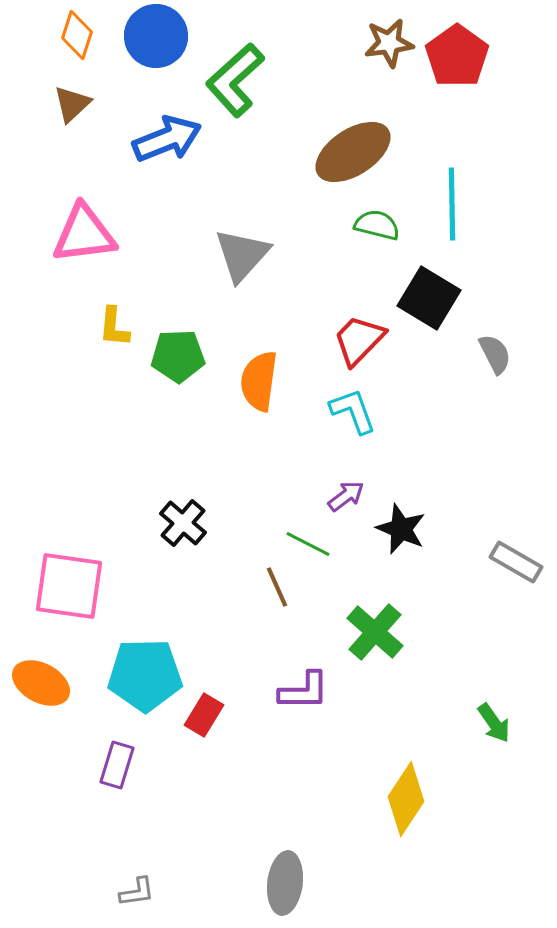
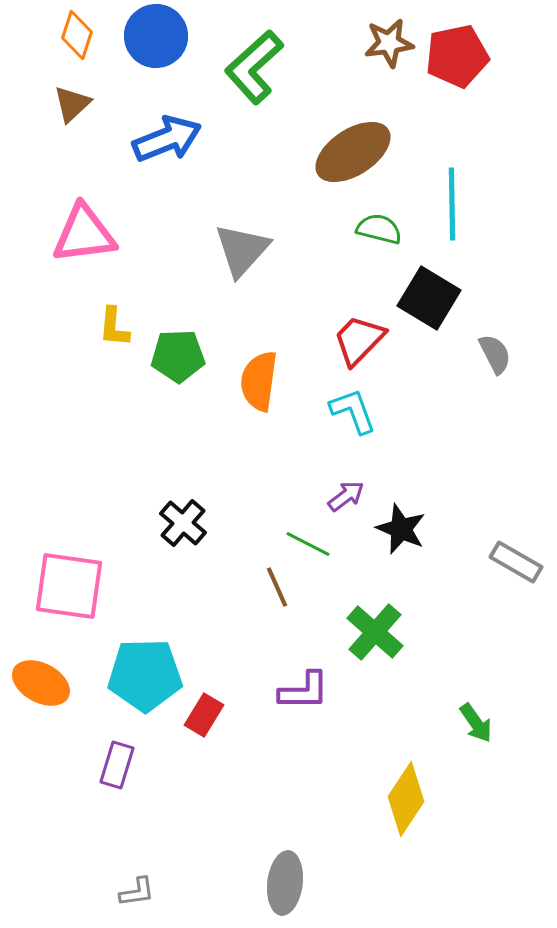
red pentagon: rotated 24 degrees clockwise
green L-shape: moved 19 px right, 13 px up
green semicircle: moved 2 px right, 4 px down
gray triangle: moved 5 px up
green arrow: moved 18 px left
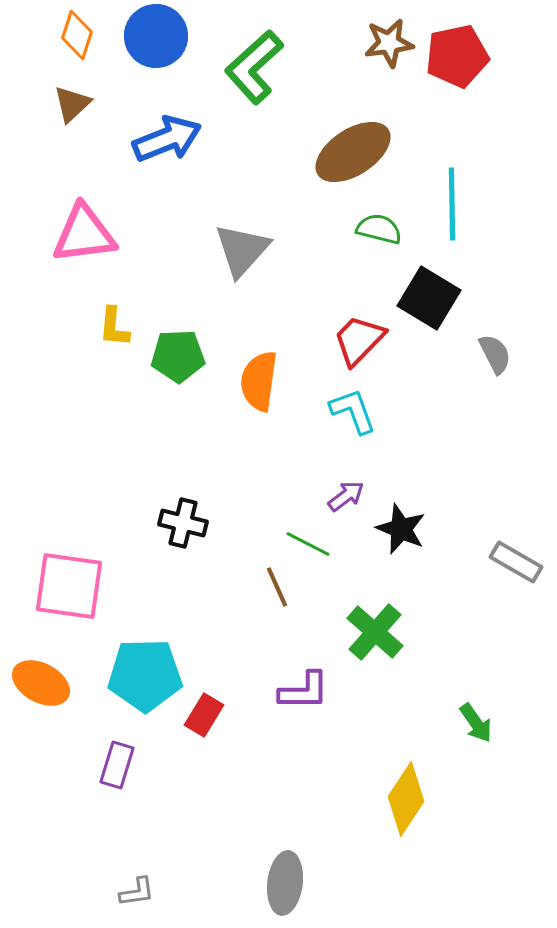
black cross: rotated 27 degrees counterclockwise
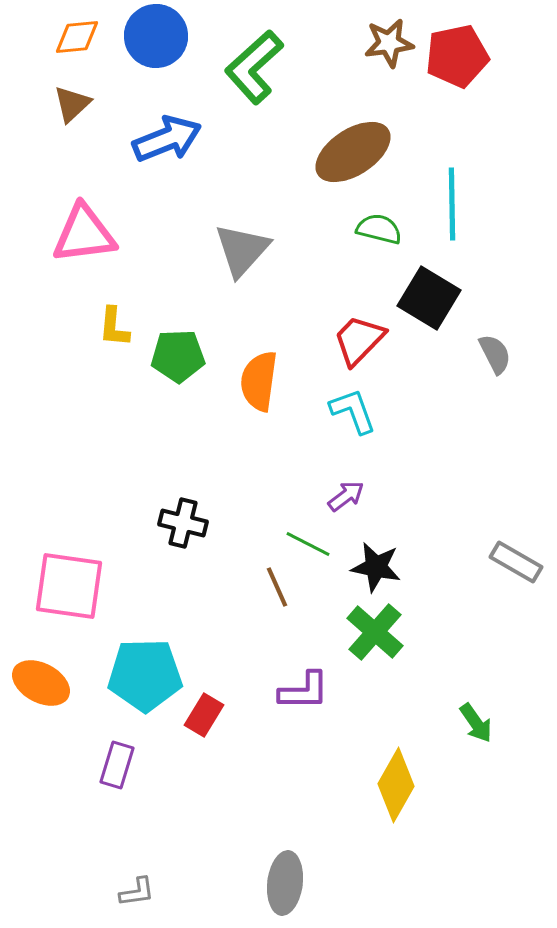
orange diamond: moved 2 px down; rotated 66 degrees clockwise
black star: moved 25 px left, 38 px down; rotated 12 degrees counterclockwise
yellow diamond: moved 10 px left, 14 px up; rotated 4 degrees counterclockwise
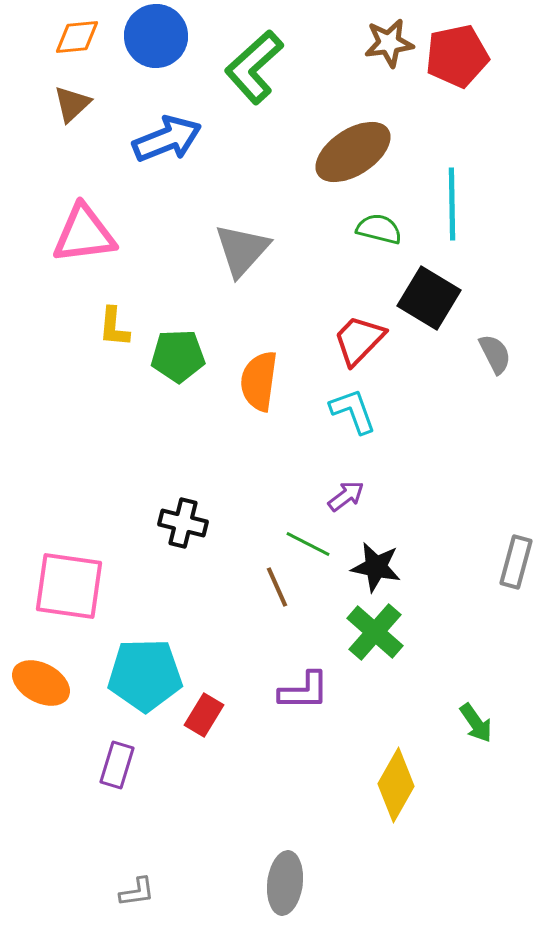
gray rectangle: rotated 75 degrees clockwise
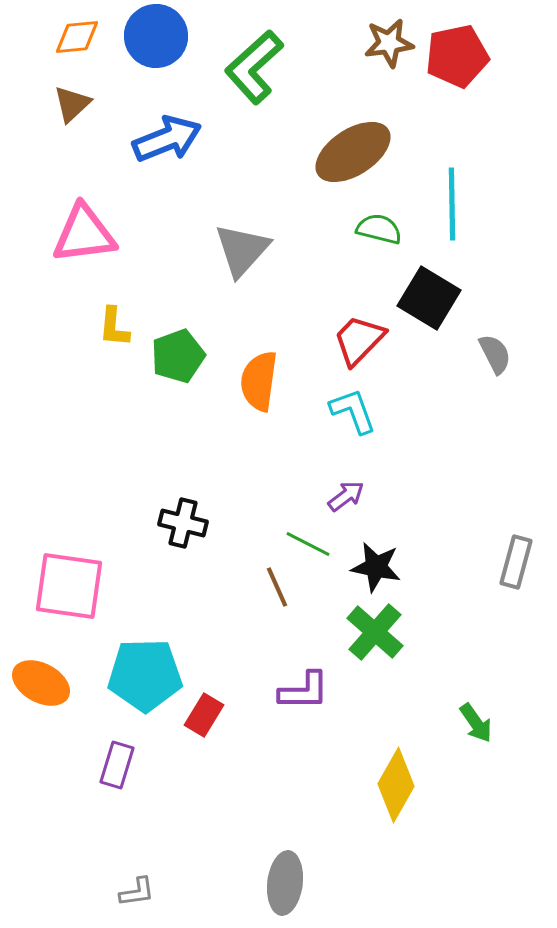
green pentagon: rotated 18 degrees counterclockwise
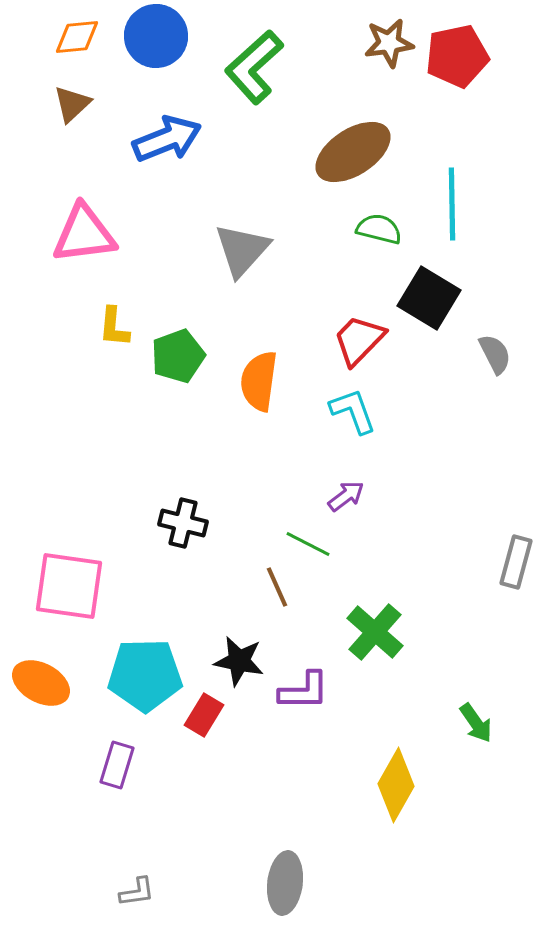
black star: moved 137 px left, 94 px down
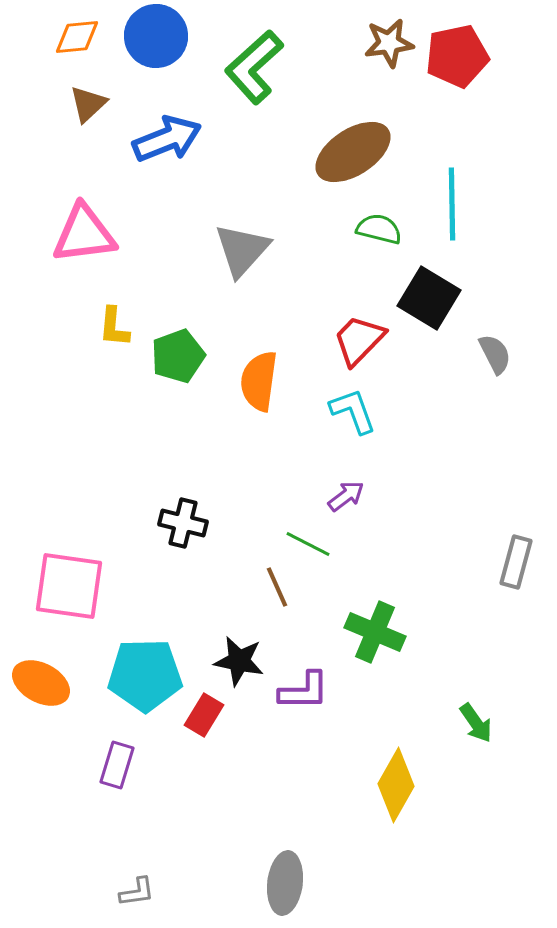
brown triangle: moved 16 px right
green cross: rotated 18 degrees counterclockwise
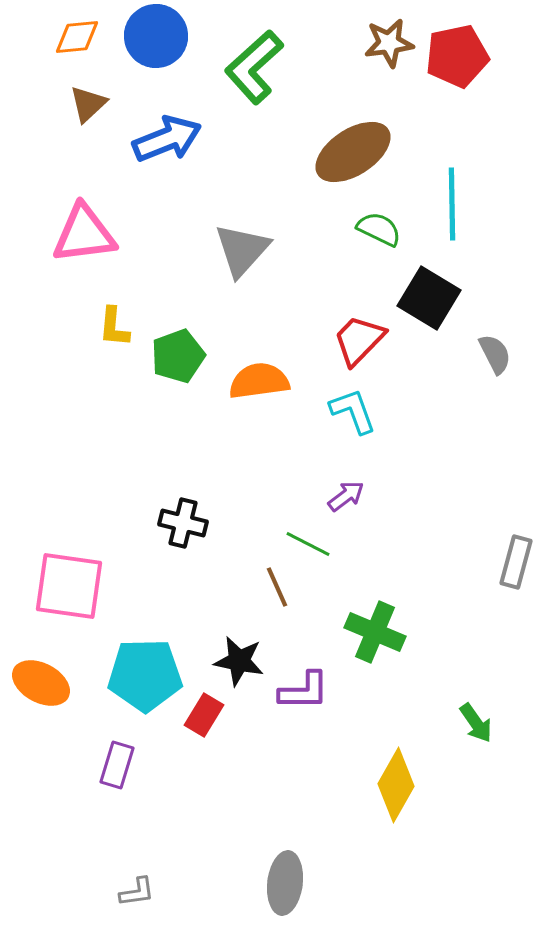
green semicircle: rotated 12 degrees clockwise
orange semicircle: rotated 74 degrees clockwise
